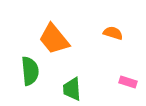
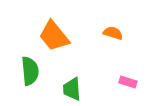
orange trapezoid: moved 3 px up
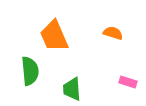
orange trapezoid: rotated 16 degrees clockwise
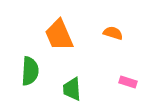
orange trapezoid: moved 5 px right, 1 px up
green semicircle: rotated 8 degrees clockwise
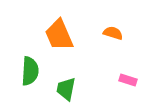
pink rectangle: moved 2 px up
green trapezoid: moved 6 px left; rotated 15 degrees clockwise
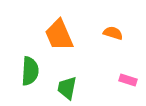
green trapezoid: moved 1 px right, 1 px up
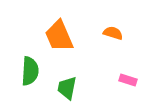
orange trapezoid: moved 1 px down
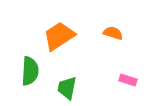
orange trapezoid: rotated 80 degrees clockwise
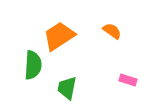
orange semicircle: moved 1 px left, 2 px up; rotated 18 degrees clockwise
green semicircle: moved 3 px right, 6 px up
